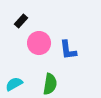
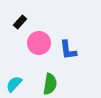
black rectangle: moved 1 px left, 1 px down
cyan semicircle: rotated 18 degrees counterclockwise
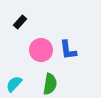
pink circle: moved 2 px right, 7 px down
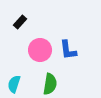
pink circle: moved 1 px left
cyan semicircle: rotated 24 degrees counterclockwise
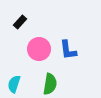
pink circle: moved 1 px left, 1 px up
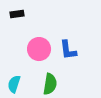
black rectangle: moved 3 px left, 8 px up; rotated 40 degrees clockwise
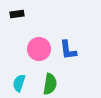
cyan semicircle: moved 5 px right, 1 px up
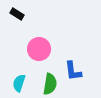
black rectangle: rotated 40 degrees clockwise
blue L-shape: moved 5 px right, 21 px down
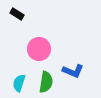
blue L-shape: rotated 60 degrees counterclockwise
green semicircle: moved 4 px left, 2 px up
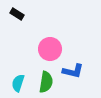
pink circle: moved 11 px right
blue L-shape: rotated 10 degrees counterclockwise
cyan semicircle: moved 1 px left
